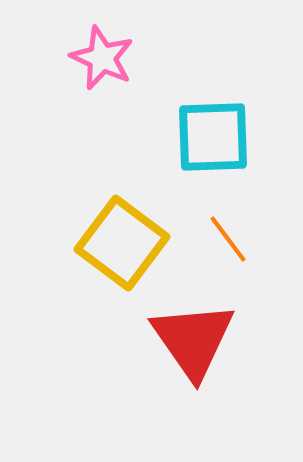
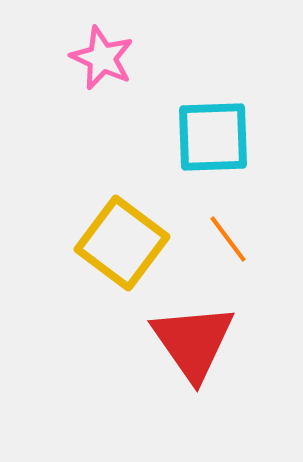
red triangle: moved 2 px down
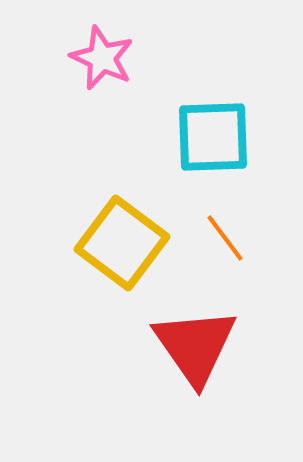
orange line: moved 3 px left, 1 px up
red triangle: moved 2 px right, 4 px down
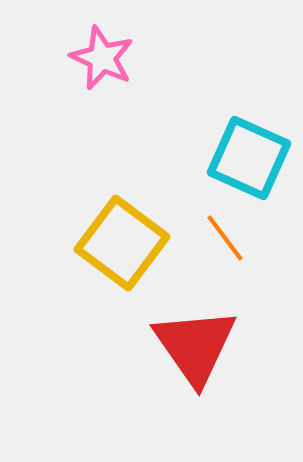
cyan square: moved 36 px right, 21 px down; rotated 26 degrees clockwise
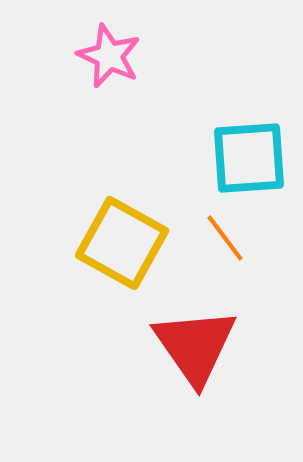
pink star: moved 7 px right, 2 px up
cyan square: rotated 28 degrees counterclockwise
yellow square: rotated 8 degrees counterclockwise
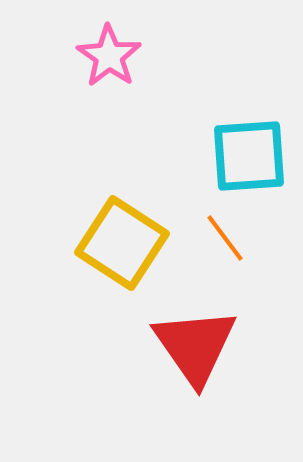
pink star: rotated 10 degrees clockwise
cyan square: moved 2 px up
yellow square: rotated 4 degrees clockwise
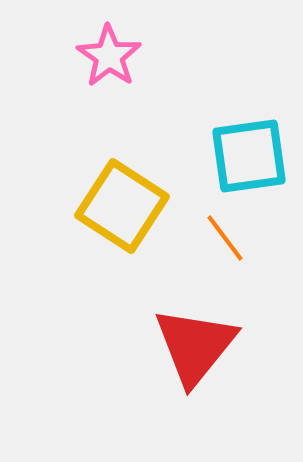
cyan square: rotated 4 degrees counterclockwise
yellow square: moved 37 px up
red triangle: rotated 14 degrees clockwise
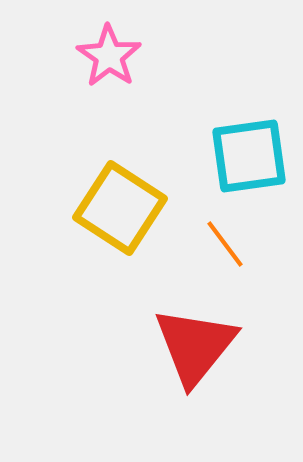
yellow square: moved 2 px left, 2 px down
orange line: moved 6 px down
